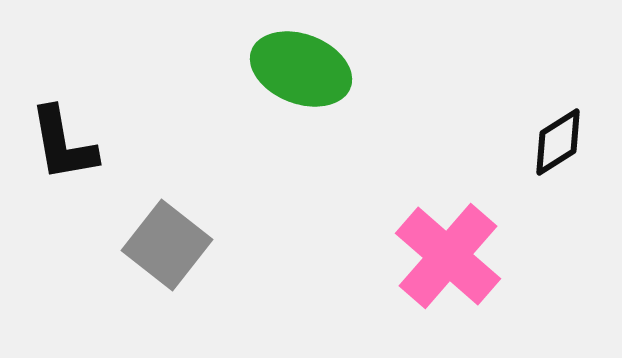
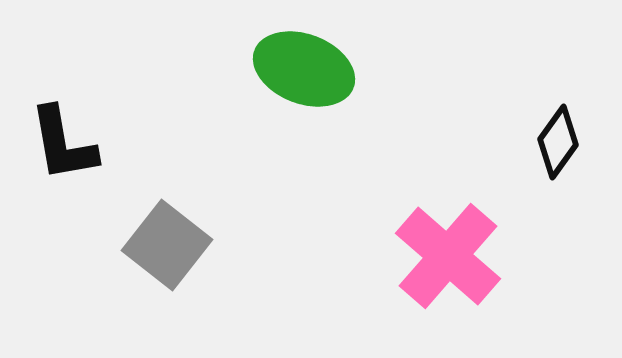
green ellipse: moved 3 px right
black diamond: rotated 22 degrees counterclockwise
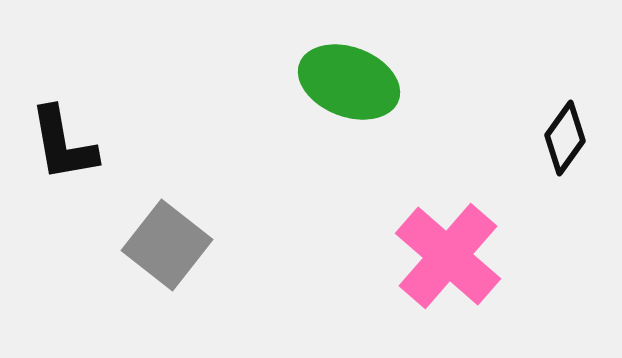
green ellipse: moved 45 px right, 13 px down
black diamond: moved 7 px right, 4 px up
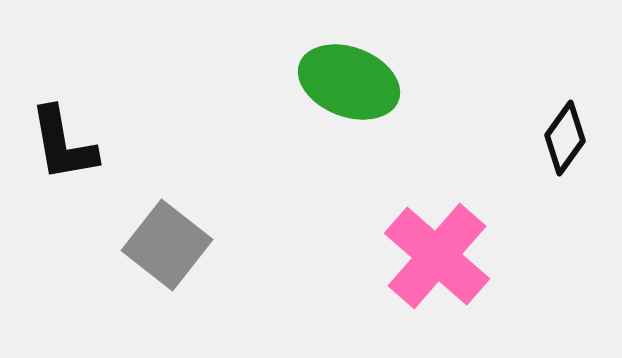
pink cross: moved 11 px left
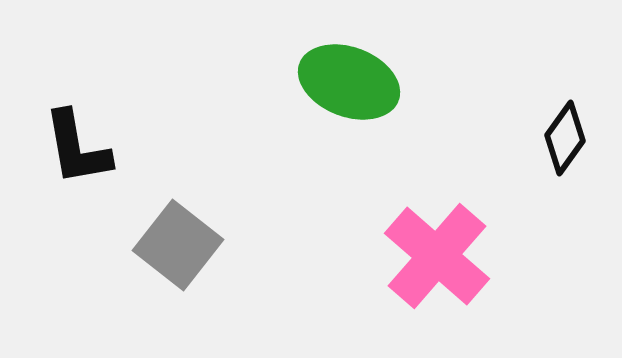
black L-shape: moved 14 px right, 4 px down
gray square: moved 11 px right
